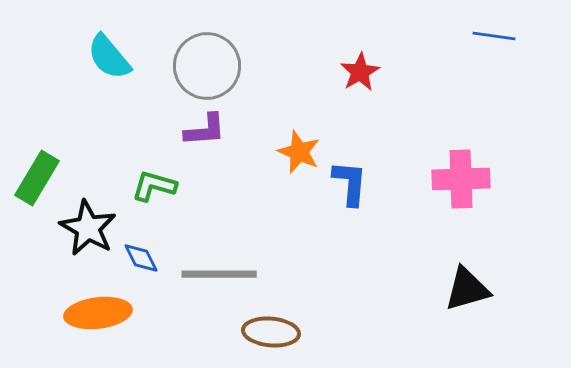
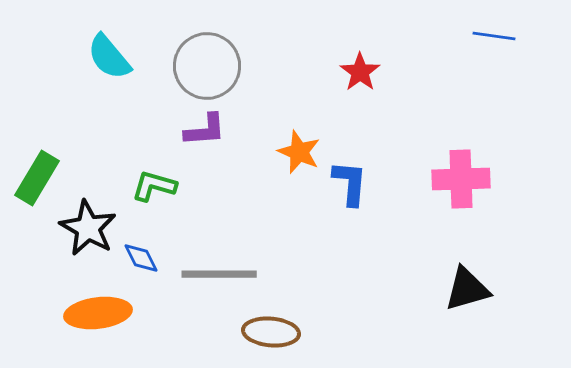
red star: rotated 6 degrees counterclockwise
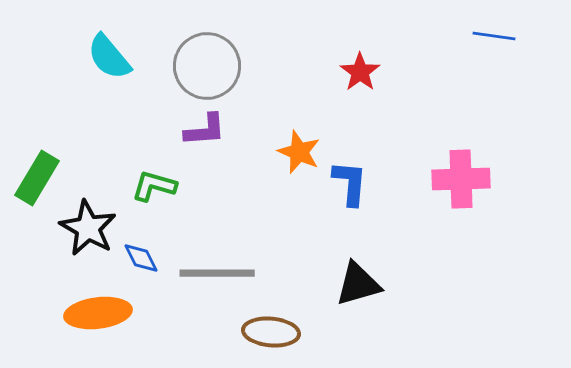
gray line: moved 2 px left, 1 px up
black triangle: moved 109 px left, 5 px up
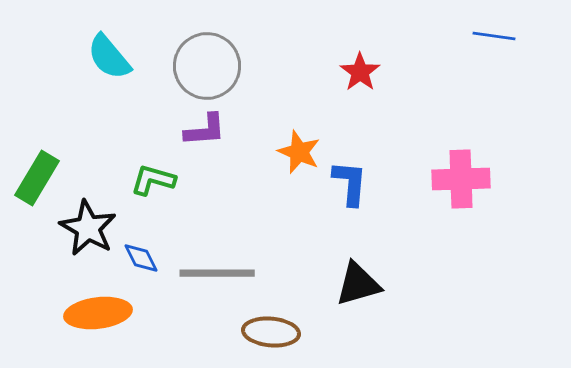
green L-shape: moved 1 px left, 6 px up
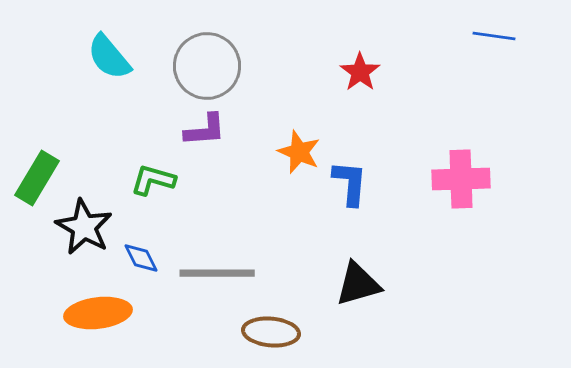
black star: moved 4 px left, 1 px up
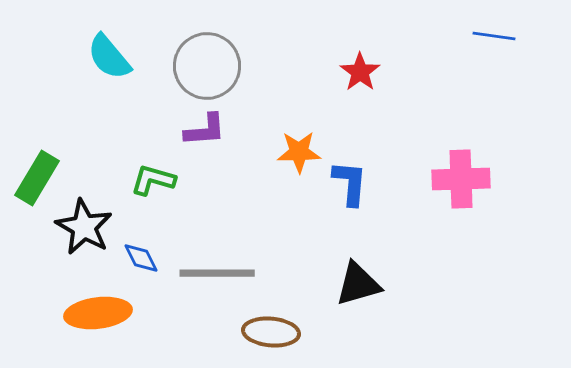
orange star: rotated 24 degrees counterclockwise
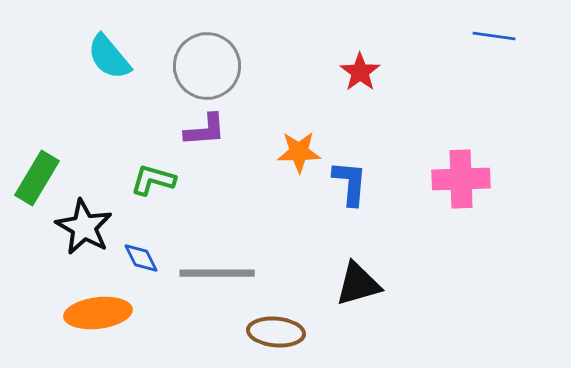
brown ellipse: moved 5 px right
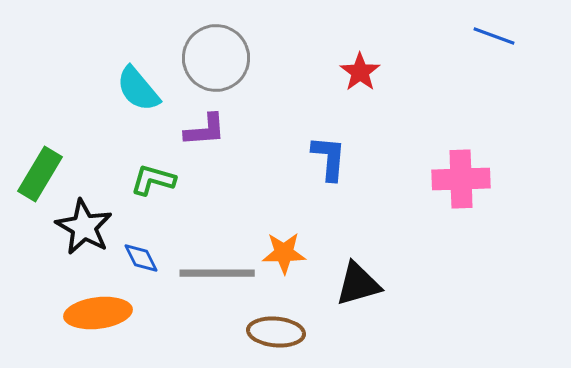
blue line: rotated 12 degrees clockwise
cyan semicircle: moved 29 px right, 32 px down
gray circle: moved 9 px right, 8 px up
orange star: moved 15 px left, 101 px down
green rectangle: moved 3 px right, 4 px up
blue L-shape: moved 21 px left, 25 px up
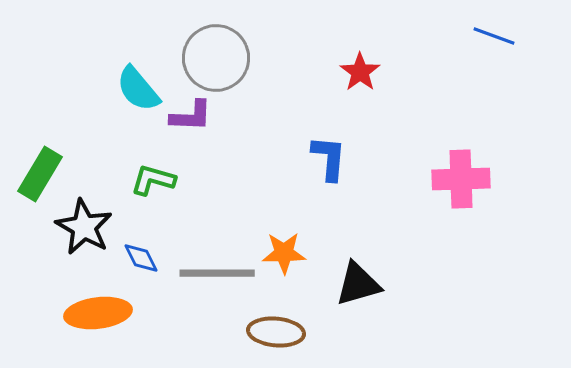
purple L-shape: moved 14 px left, 14 px up; rotated 6 degrees clockwise
